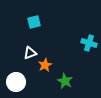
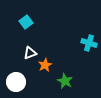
cyan square: moved 8 px left; rotated 24 degrees counterclockwise
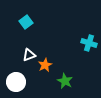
white triangle: moved 1 px left, 2 px down
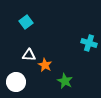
white triangle: rotated 24 degrees clockwise
orange star: rotated 16 degrees counterclockwise
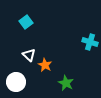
cyan cross: moved 1 px right, 1 px up
white triangle: rotated 40 degrees clockwise
green star: moved 1 px right, 2 px down
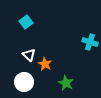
orange star: moved 1 px up
white circle: moved 8 px right
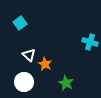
cyan square: moved 6 px left, 1 px down
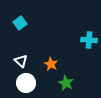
cyan cross: moved 1 px left, 2 px up; rotated 14 degrees counterclockwise
white triangle: moved 8 px left, 6 px down
orange star: moved 6 px right
white circle: moved 2 px right, 1 px down
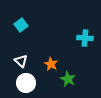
cyan square: moved 1 px right, 2 px down
cyan cross: moved 4 px left, 2 px up
green star: moved 2 px right, 4 px up
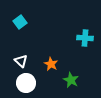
cyan square: moved 1 px left, 3 px up
green star: moved 3 px right, 1 px down
